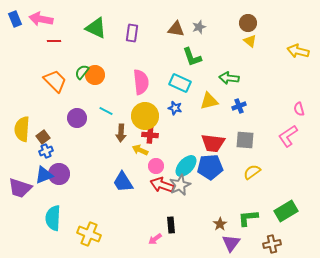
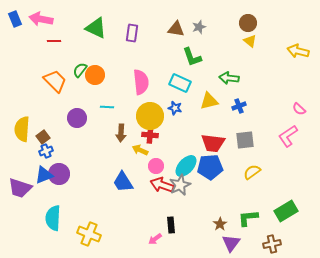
green semicircle at (82, 72): moved 2 px left, 2 px up
pink semicircle at (299, 109): rotated 32 degrees counterclockwise
cyan line at (106, 111): moved 1 px right, 4 px up; rotated 24 degrees counterclockwise
yellow circle at (145, 116): moved 5 px right
gray square at (245, 140): rotated 12 degrees counterclockwise
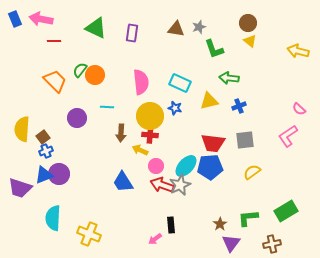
green L-shape at (192, 57): moved 22 px right, 8 px up
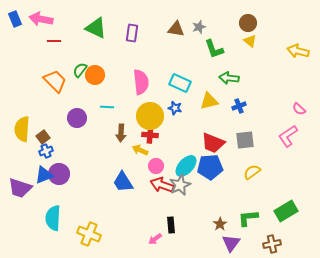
red trapezoid at (213, 143): rotated 15 degrees clockwise
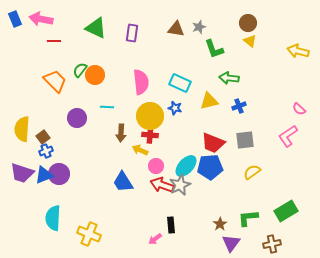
purple trapezoid at (20, 188): moved 2 px right, 15 px up
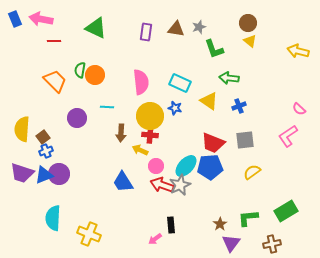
purple rectangle at (132, 33): moved 14 px right, 1 px up
green semicircle at (80, 70): rotated 28 degrees counterclockwise
yellow triangle at (209, 101): rotated 48 degrees clockwise
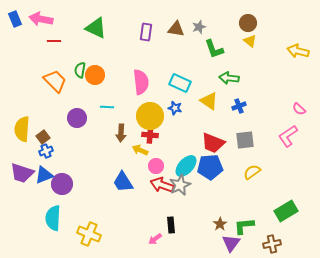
purple circle at (59, 174): moved 3 px right, 10 px down
green L-shape at (248, 218): moved 4 px left, 8 px down
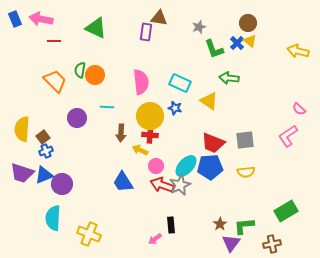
brown triangle at (176, 29): moved 17 px left, 11 px up
blue cross at (239, 106): moved 2 px left, 63 px up; rotated 24 degrees counterclockwise
yellow semicircle at (252, 172): moved 6 px left; rotated 150 degrees counterclockwise
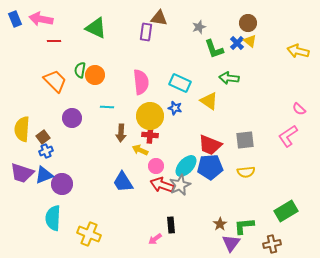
purple circle at (77, 118): moved 5 px left
red trapezoid at (213, 143): moved 3 px left, 2 px down
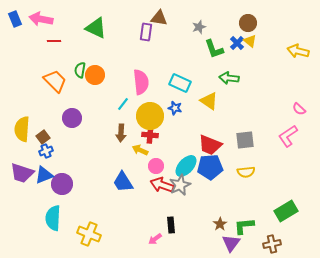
cyan line at (107, 107): moved 16 px right, 3 px up; rotated 56 degrees counterclockwise
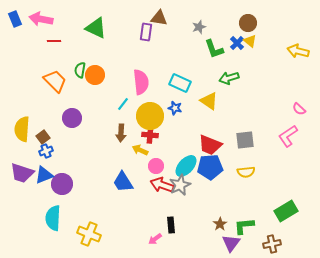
green arrow at (229, 78): rotated 24 degrees counterclockwise
